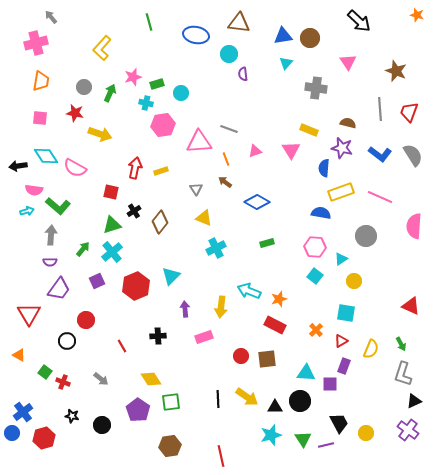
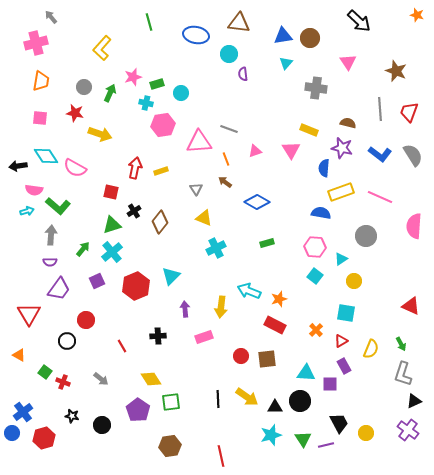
purple rectangle at (344, 366): rotated 49 degrees counterclockwise
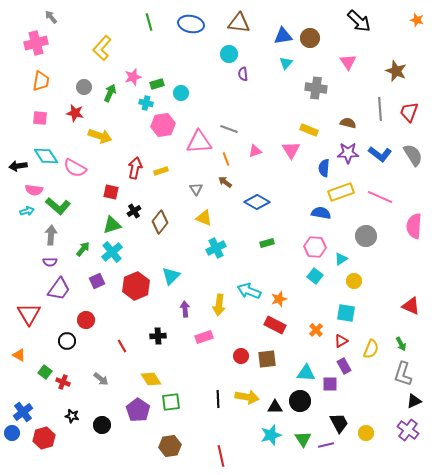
orange star at (417, 15): moved 5 px down
blue ellipse at (196, 35): moved 5 px left, 11 px up
yellow arrow at (100, 134): moved 2 px down
purple star at (342, 148): moved 6 px right, 5 px down; rotated 15 degrees counterclockwise
yellow arrow at (221, 307): moved 2 px left, 2 px up
yellow arrow at (247, 397): rotated 25 degrees counterclockwise
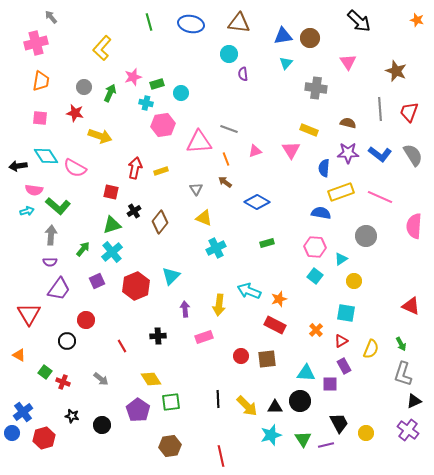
yellow arrow at (247, 397): moved 9 px down; rotated 35 degrees clockwise
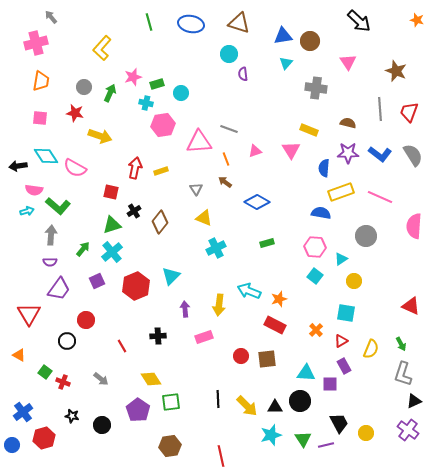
brown triangle at (239, 23): rotated 10 degrees clockwise
brown circle at (310, 38): moved 3 px down
blue circle at (12, 433): moved 12 px down
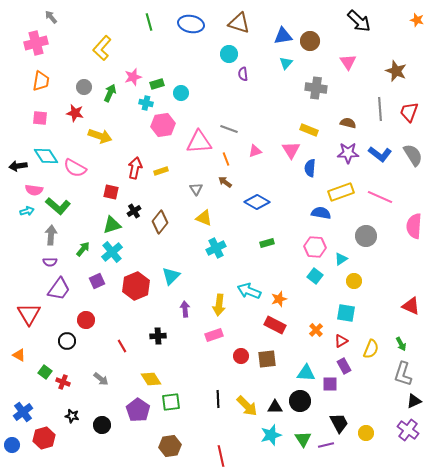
blue semicircle at (324, 168): moved 14 px left
pink rectangle at (204, 337): moved 10 px right, 2 px up
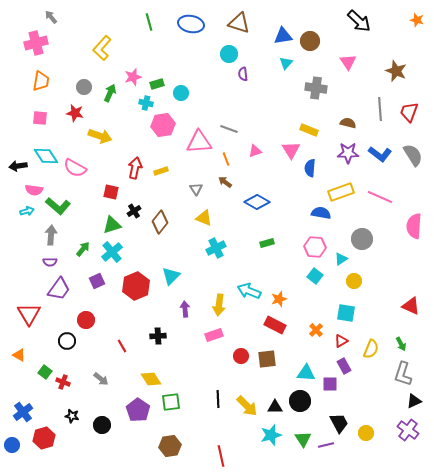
gray circle at (366, 236): moved 4 px left, 3 px down
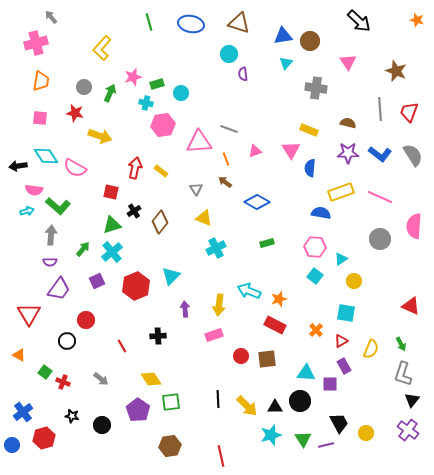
yellow rectangle at (161, 171): rotated 56 degrees clockwise
gray circle at (362, 239): moved 18 px right
black triangle at (414, 401): moved 2 px left, 1 px up; rotated 28 degrees counterclockwise
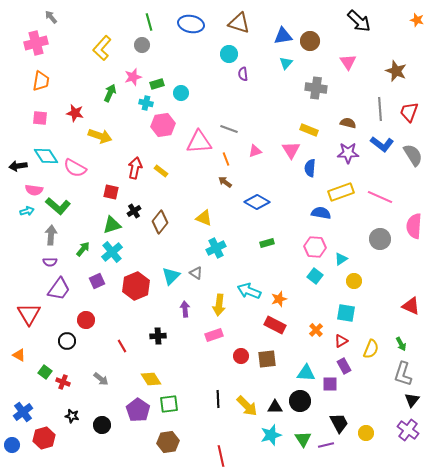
gray circle at (84, 87): moved 58 px right, 42 px up
blue L-shape at (380, 154): moved 2 px right, 10 px up
gray triangle at (196, 189): moved 84 px down; rotated 24 degrees counterclockwise
green square at (171, 402): moved 2 px left, 2 px down
brown hexagon at (170, 446): moved 2 px left, 4 px up
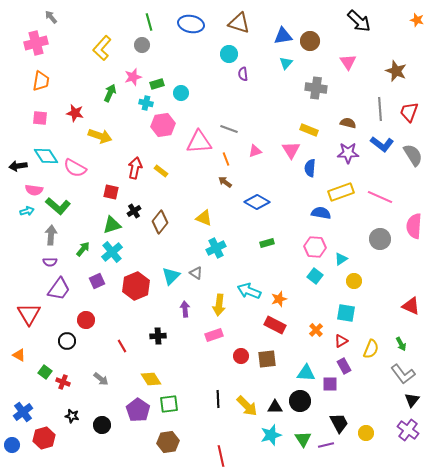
gray L-shape at (403, 374): rotated 55 degrees counterclockwise
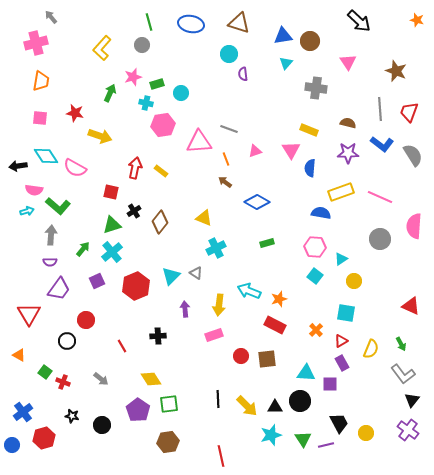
purple rectangle at (344, 366): moved 2 px left, 3 px up
